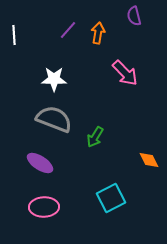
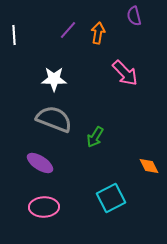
orange diamond: moved 6 px down
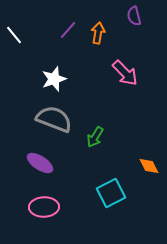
white line: rotated 36 degrees counterclockwise
white star: rotated 20 degrees counterclockwise
cyan square: moved 5 px up
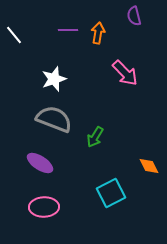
purple line: rotated 48 degrees clockwise
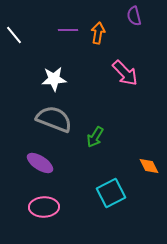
white star: rotated 15 degrees clockwise
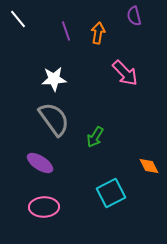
purple line: moved 2 px left, 1 px down; rotated 72 degrees clockwise
white line: moved 4 px right, 16 px up
gray semicircle: rotated 33 degrees clockwise
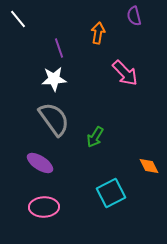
purple line: moved 7 px left, 17 px down
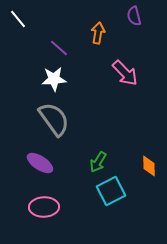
purple line: rotated 30 degrees counterclockwise
green arrow: moved 3 px right, 25 px down
orange diamond: rotated 25 degrees clockwise
cyan square: moved 2 px up
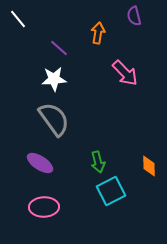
green arrow: rotated 45 degrees counterclockwise
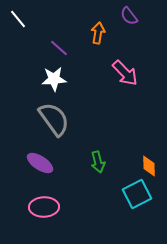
purple semicircle: moved 5 px left; rotated 24 degrees counterclockwise
cyan square: moved 26 px right, 3 px down
